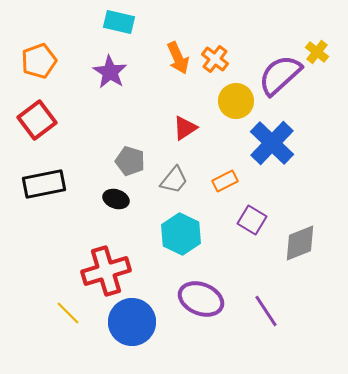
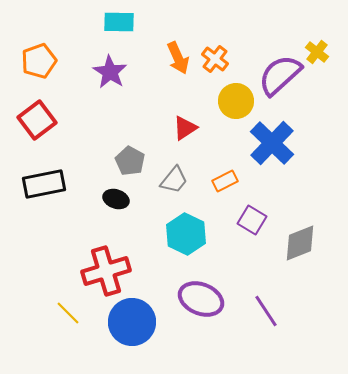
cyan rectangle: rotated 12 degrees counterclockwise
gray pentagon: rotated 12 degrees clockwise
cyan hexagon: moved 5 px right
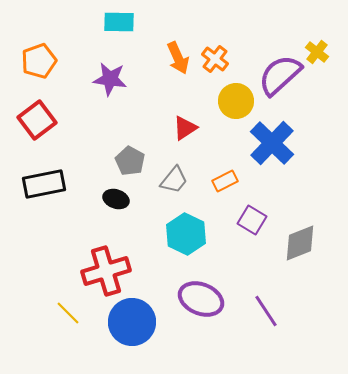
purple star: moved 7 px down; rotated 24 degrees counterclockwise
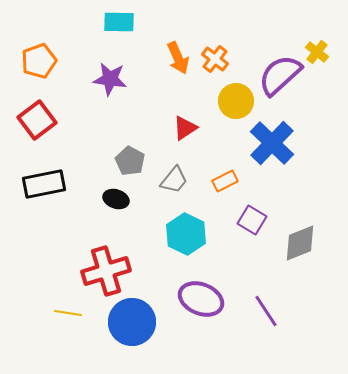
yellow line: rotated 36 degrees counterclockwise
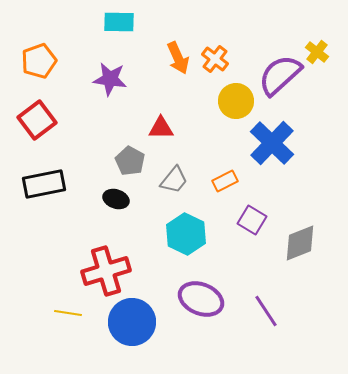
red triangle: moved 24 px left; rotated 32 degrees clockwise
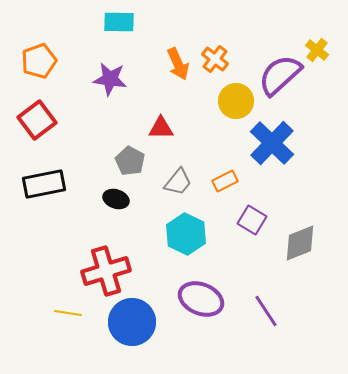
yellow cross: moved 2 px up
orange arrow: moved 6 px down
gray trapezoid: moved 4 px right, 2 px down
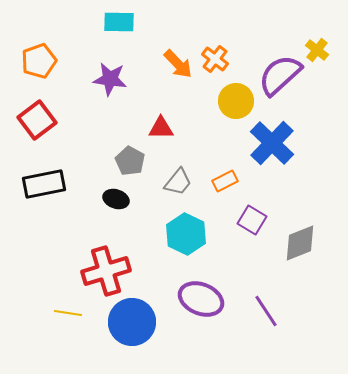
orange arrow: rotated 20 degrees counterclockwise
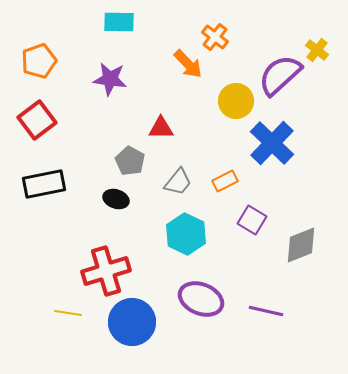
orange cross: moved 22 px up
orange arrow: moved 10 px right
gray diamond: moved 1 px right, 2 px down
purple line: rotated 44 degrees counterclockwise
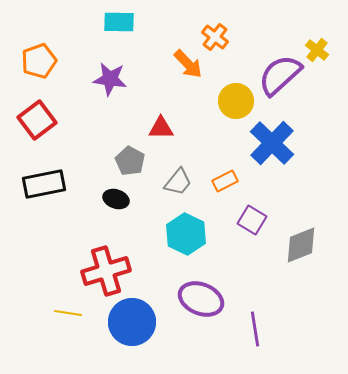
purple line: moved 11 px left, 18 px down; rotated 68 degrees clockwise
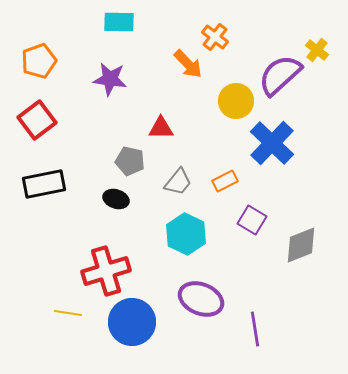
gray pentagon: rotated 16 degrees counterclockwise
